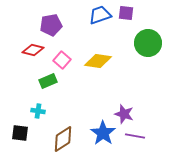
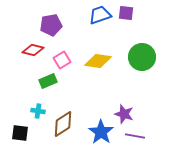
green circle: moved 6 px left, 14 px down
pink square: rotated 18 degrees clockwise
blue star: moved 2 px left, 1 px up
brown diamond: moved 15 px up
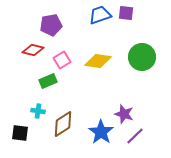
purple line: rotated 54 degrees counterclockwise
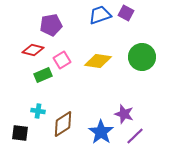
purple square: rotated 21 degrees clockwise
green rectangle: moved 5 px left, 6 px up
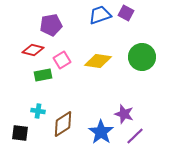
green rectangle: rotated 12 degrees clockwise
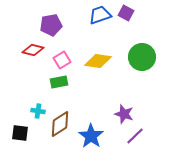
green rectangle: moved 16 px right, 7 px down
brown diamond: moved 3 px left
blue star: moved 10 px left, 4 px down
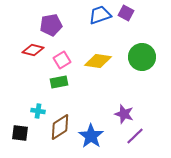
brown diamond: moved 3 px down
